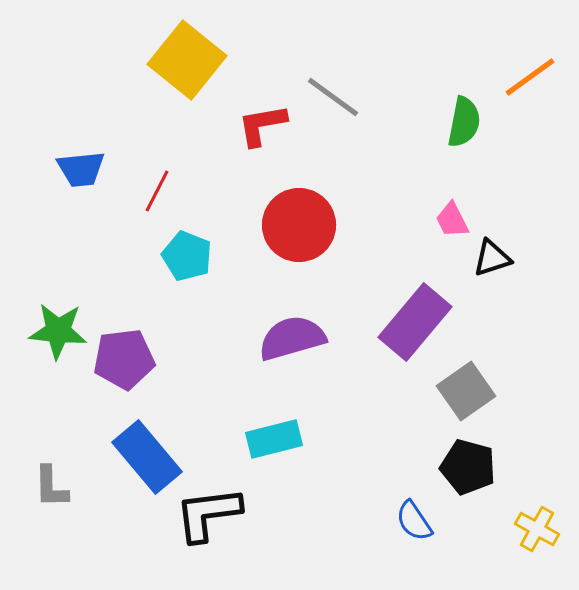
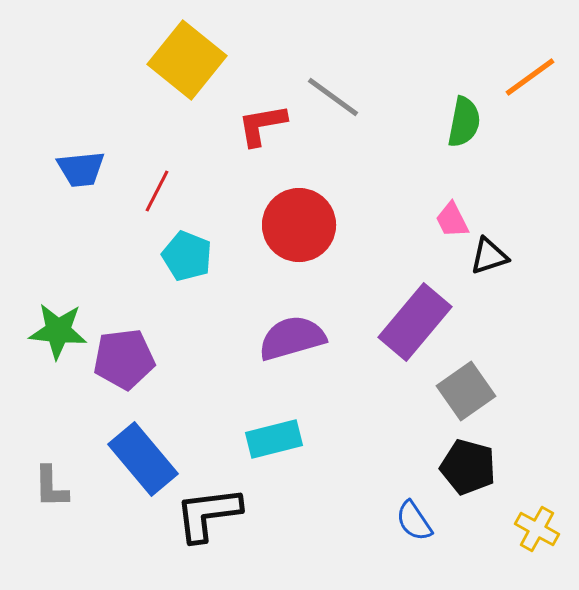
black triangle: moved 3 px left, 2 px up
blue rectangle: moved 4 px left, 2 px down
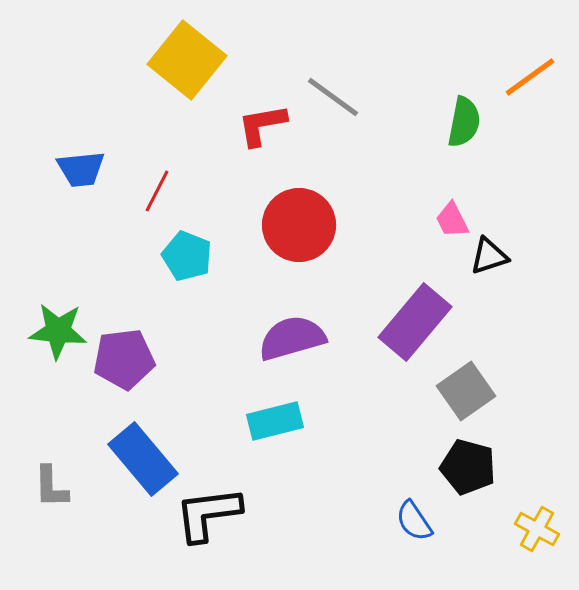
cyan rectangle: moved 1 px right, 18 px up
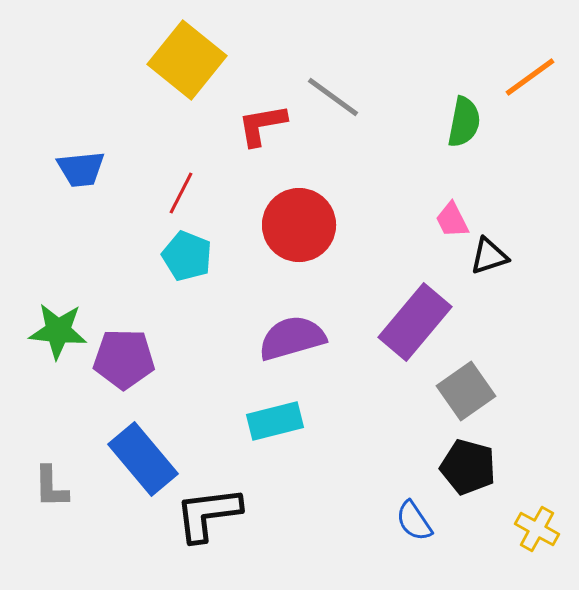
red line: moved 24 px right, 2 px down
purple pentagon: rotated 8 degrees clockwise
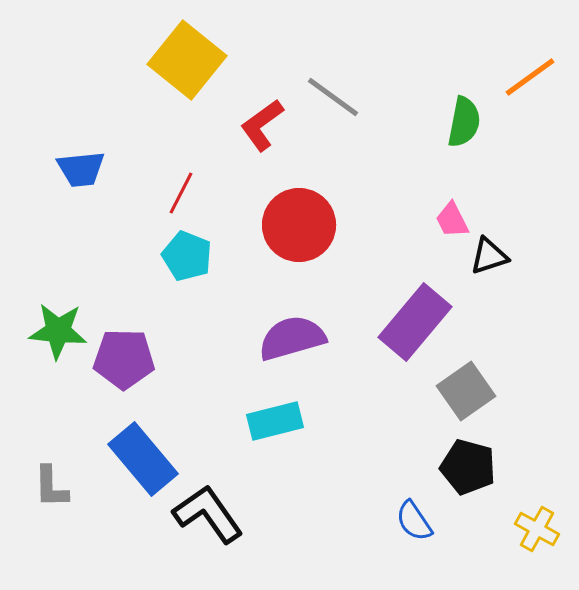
red L-shape: rotated 26 degrees counterclockwise
black L-shape: rotated 62 degrees clockwise
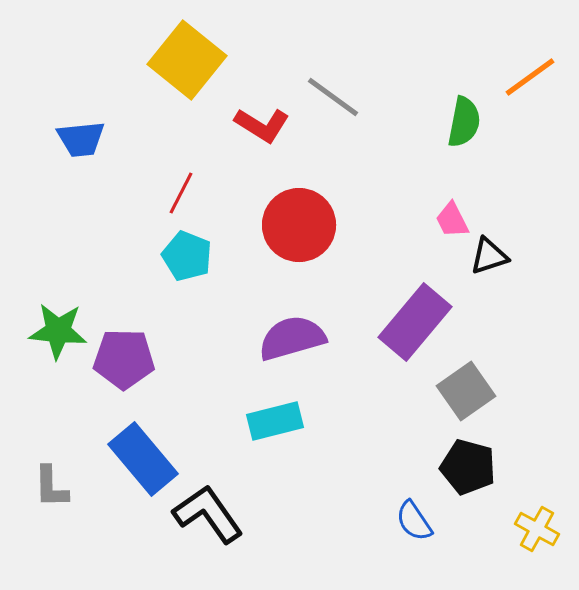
red L-shape: rotated 112 degrees counterclockwise
blue trapezoid: moved 30 px up
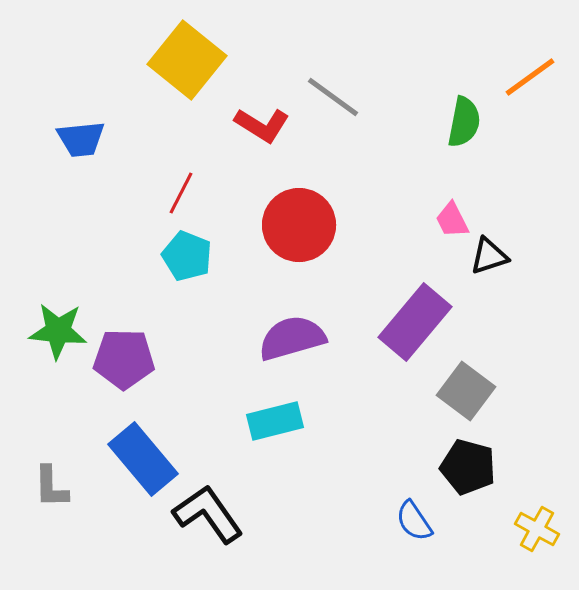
gray square: rotated 18 degrees counterclockwise
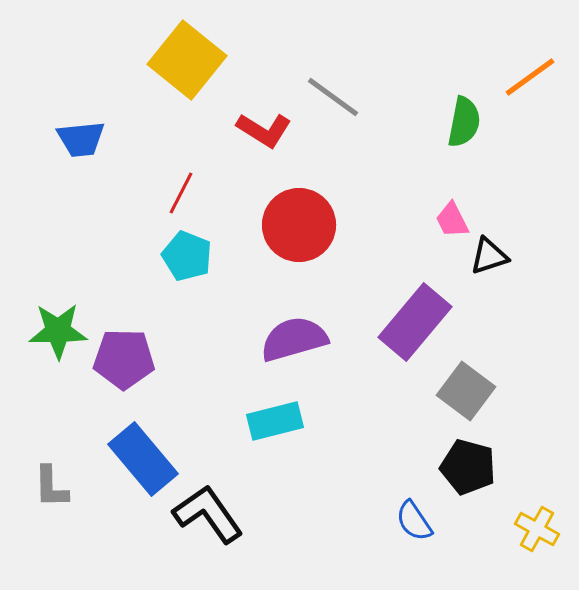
red L-shape: moved 2 px right, 5 px down
green star: rotated 6 degrees counterclockwise
purple semicircle: moved 2 px right, 1 px down
